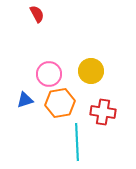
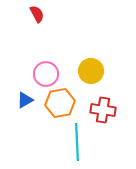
pink circle: moved 3 px left
blue triangle: rotated 12 degrees counterclockwise
red cross: moved 2 px up
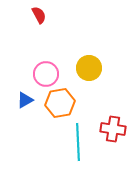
red semicircle: moved 2 px right, 1 px down
yellow circle: moved 2 px left, 3 px up
red cross: moved 10 px right, 19 px down
cyan line: moved 1 px right
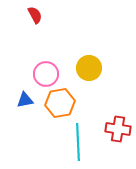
red semicircle: moved 4 px left
blue triangle: rotated 18 degrees clockwise
red cross: moved 5 px right
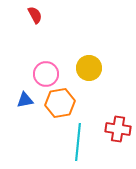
cyan line: rotated 9 degrees clockwise
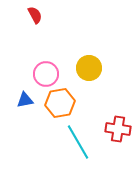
cyan line: rotated 36 degrees counterclockwise
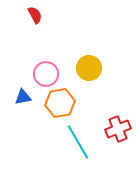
blue triangle: moved 2 px left, 3 px up
red cross: rotated 30 degrees counterclockwise
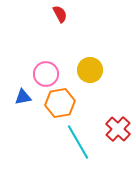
red semicircle: moved 25 px right, 1 px up
yellow circle: moved 1 px right, 2 px down
red cross: rotated 25 degrees counterclockwise
